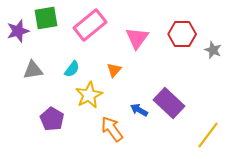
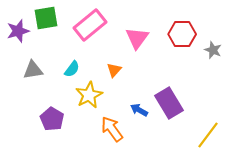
purple rectangle: rotated 16 degrees clockwise
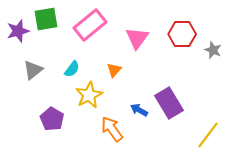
green square: moved 1 px down
gray triangle: rotated 30 degrees counterclockwise
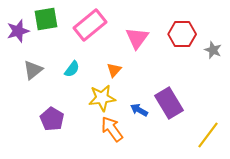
yellow star: moved 13 px right, 3 px down; rotated 20 degrees clockwise
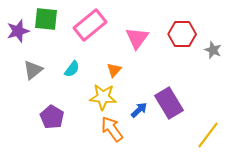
green square: rotated 15 degrees clockwise
yellow star: moved 1 px right, 1 px up; rotated 12 degrees clockwise
blue arrow: rotated 108 degrees clockwise
purple pentagon: moved 2 px up
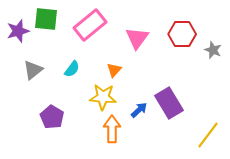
orange arrow: rotated 36 degrees clockwise
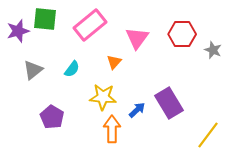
green square: moved 1 px left
orange triangle: moved 8 px up
blue arrow: moved 2 px left
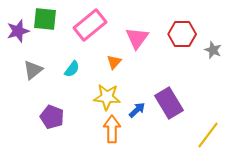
yellow star: moved 4 px right
purple pentagon: rotated 10 degrees counterclockwise
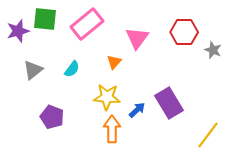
pink rectangle: moved 3 px left, 1 px up
red hexagon: moved 2 px right, 2 px up
